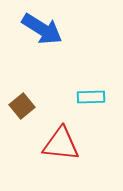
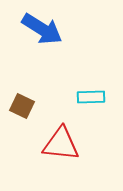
brown square: rotated 25 degrees counterclockwise
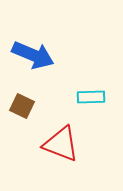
blue arrow: moved 9 px left, 26 px down; rotated 9 degrees counterclockwise
red triangle: rotated 15 degrees clockwise
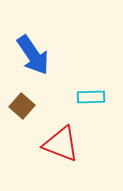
blue arrow: rotated 33 degrees clockwise
brown square: rotated 15 degrees clockwise
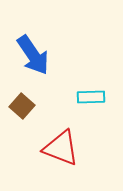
red triangle: moved 4 px down
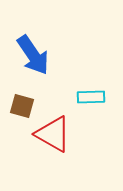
brown square: rotated 25 degrees counterclockwise
red triangle: moved 8 px left, 14 px up; rotated 9 degrees clockwise
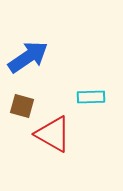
blue arrow: moved 5 px left, 2 px down; rotated 90 degrees counterclockwise
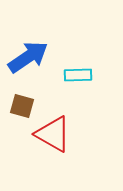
cyan rectangle: moved 13 px left, 22 px up
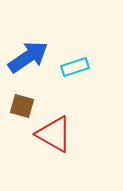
cyan rectangle: moved 3 px left, 8 px up; rotated 16 degrees counterclockwise
red triangle: moved 1 px right
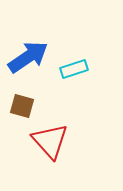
cyan rectangle: moved 1 px left, 2 px down
red triangle: moved 4 px left, 7 px down; rotated 18 degrees clockwise
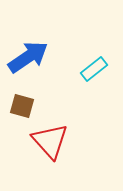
cyan rectangle: moved 20 px right; rotated 20 degrees counterclockwise
